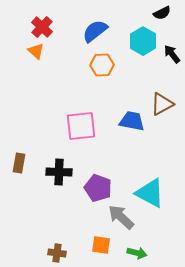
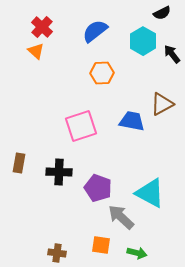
orange hexagon: moved 8 px down
pink square: rotated 12 degrees counterclockwise
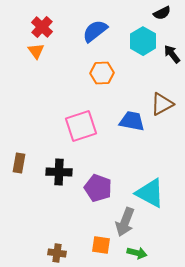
orange triangle: rotated 12 degrees clockwise
gray arrow: moved 4 px right, 5 px down; rotated 112 degrees counterclockwise
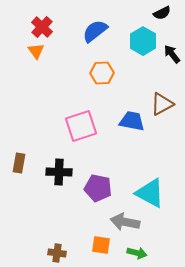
purple pentagon: rotated 8 degrees counterclockwise
gray arrow: rotated 80 degrees clockwise
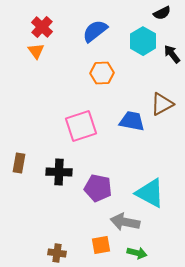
orange square: rotated 18 degrees counterclockwise
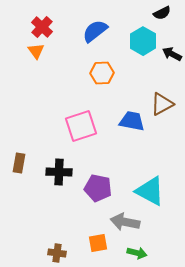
black arrow: rotated 24 degrees counterclockwise
cyan triangle: moved 2 px up
orange square: moved 3 px left, 2 px up
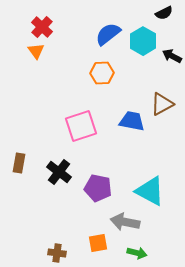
black semicircle: moved 2 px right
blue semicircle: moved 13 px right, 3 px down
black arrow: moved 2 px down
black cross: rotated 35 degrees clockwise
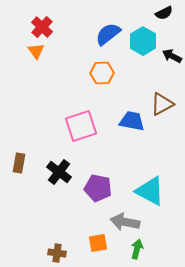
green arrow: moved 4 px up; rotated 90 degrees counterclockwise
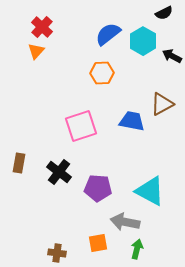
orange triangle: rotated 18 degrees clockwise
purple pentagon: rotated 8 degrees counterclockwise
